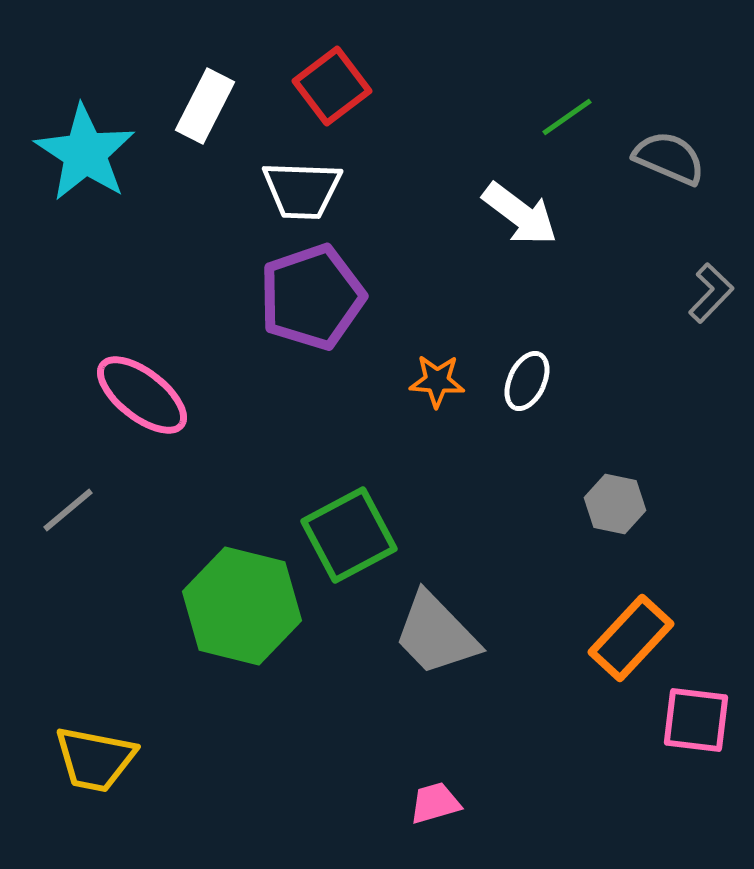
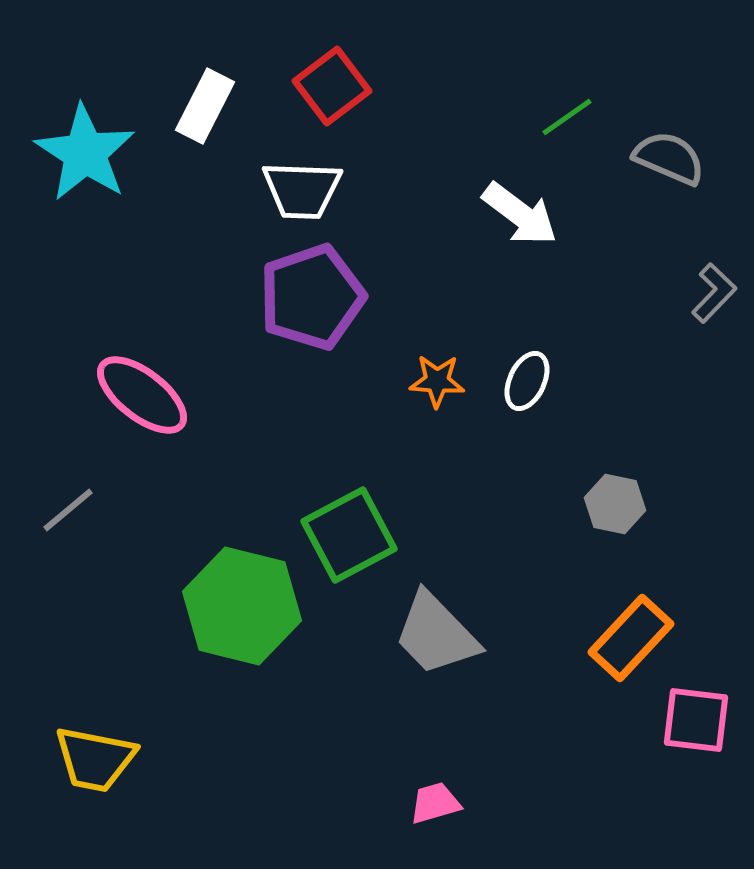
gray L-shape: moved 3 px right
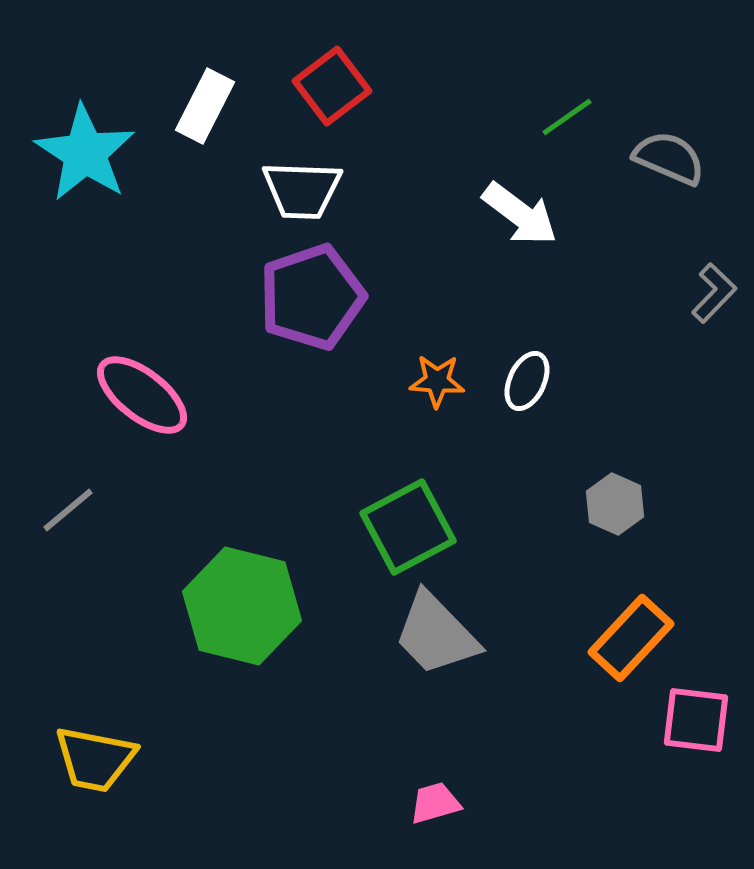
gray hexagon: rotated 12 degrees clockwise
green square: moved 59 px right, 8 px up
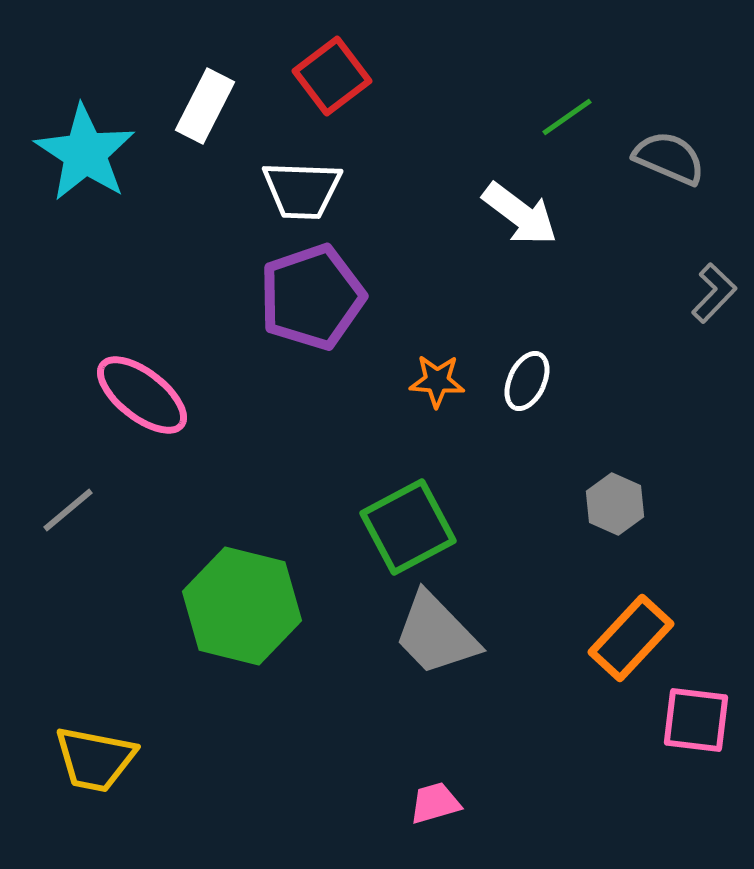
red square: moved 10 px up
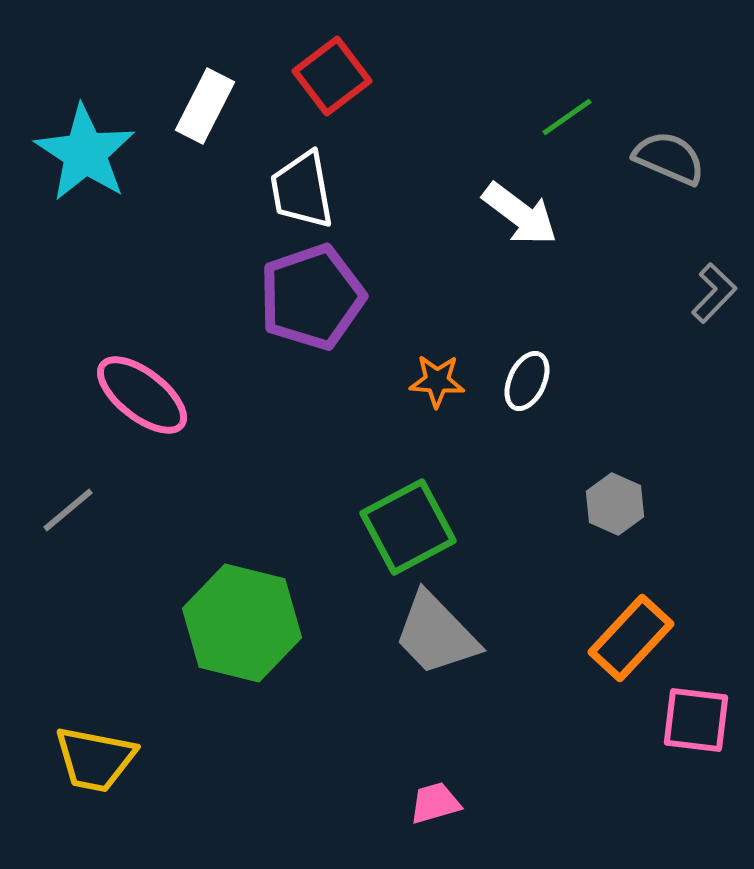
white trapezoid: rotated 78 degrees clockwise
green hexagon: moved 17 px down
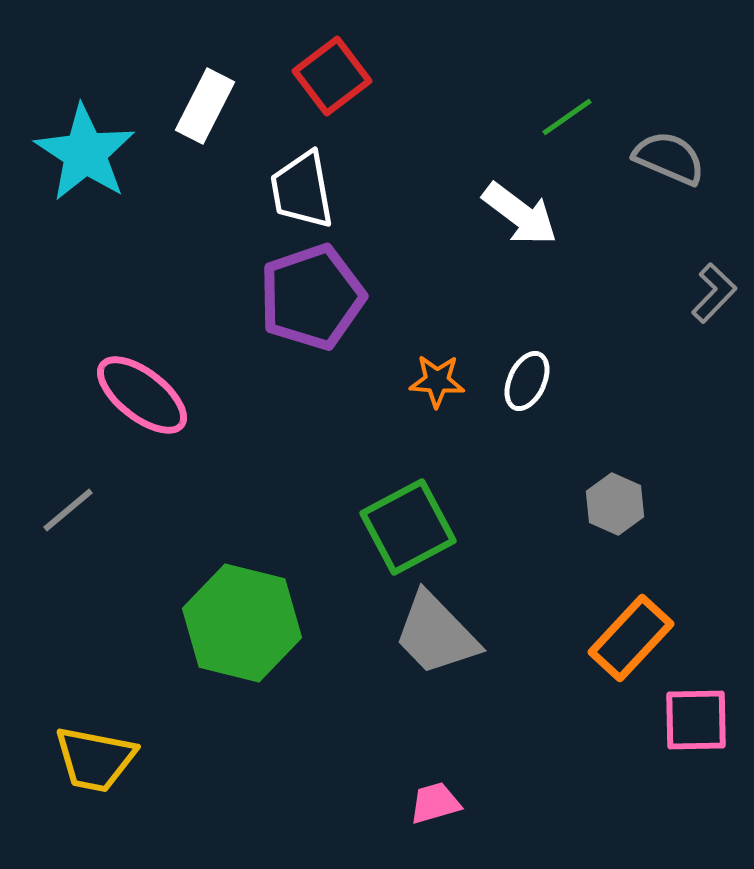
pink square: rotated 8 degrees counterclockwise
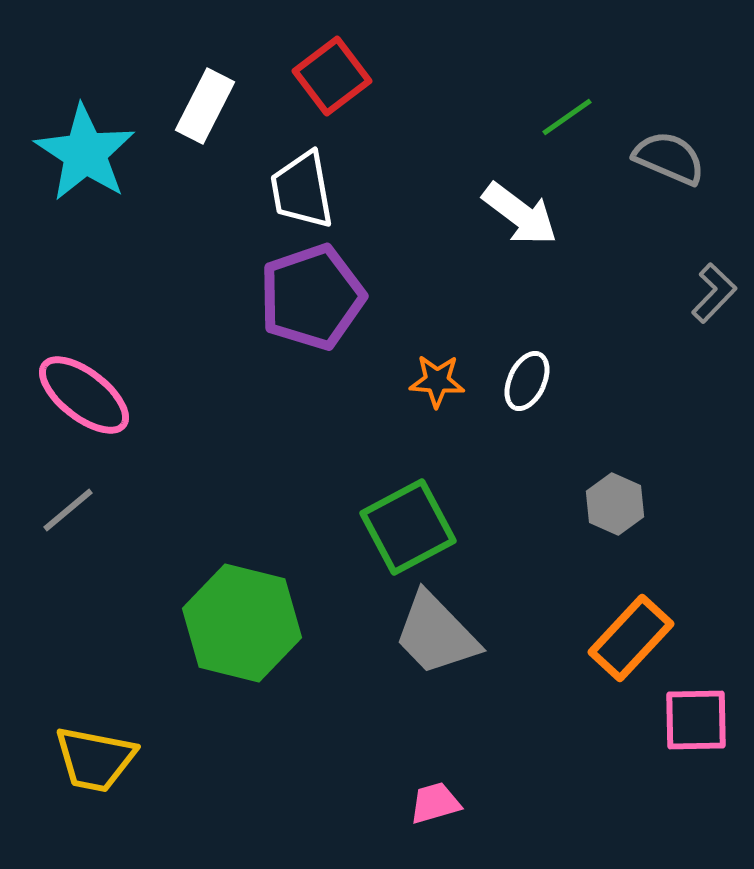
pink ellipse: moved 58 px left
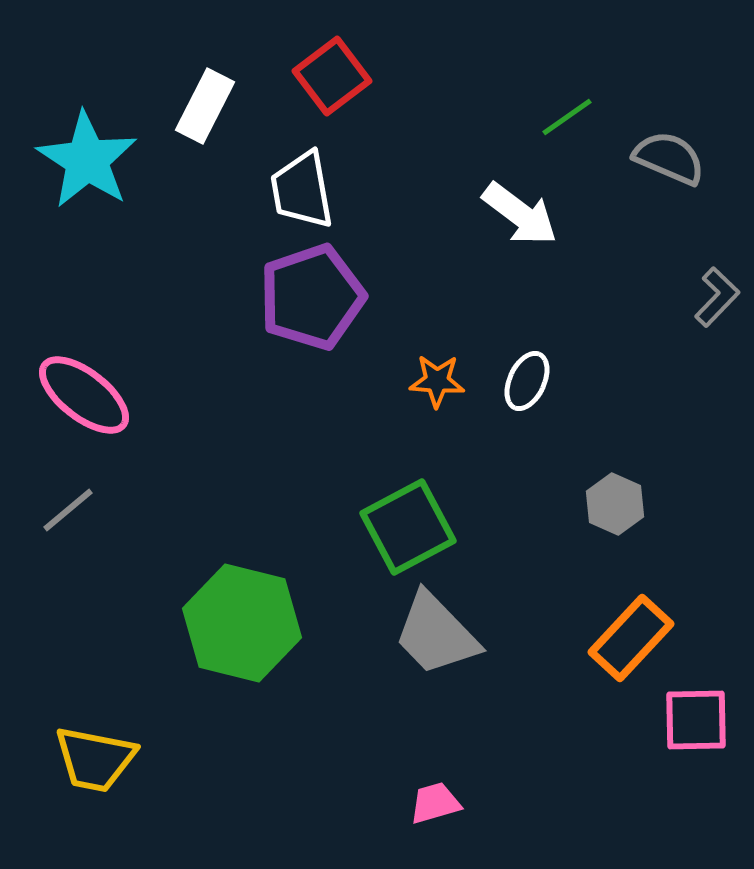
cyan star: moved 2 px right, 7 px down
gray L-shape: moved 3 px right, 4 px down
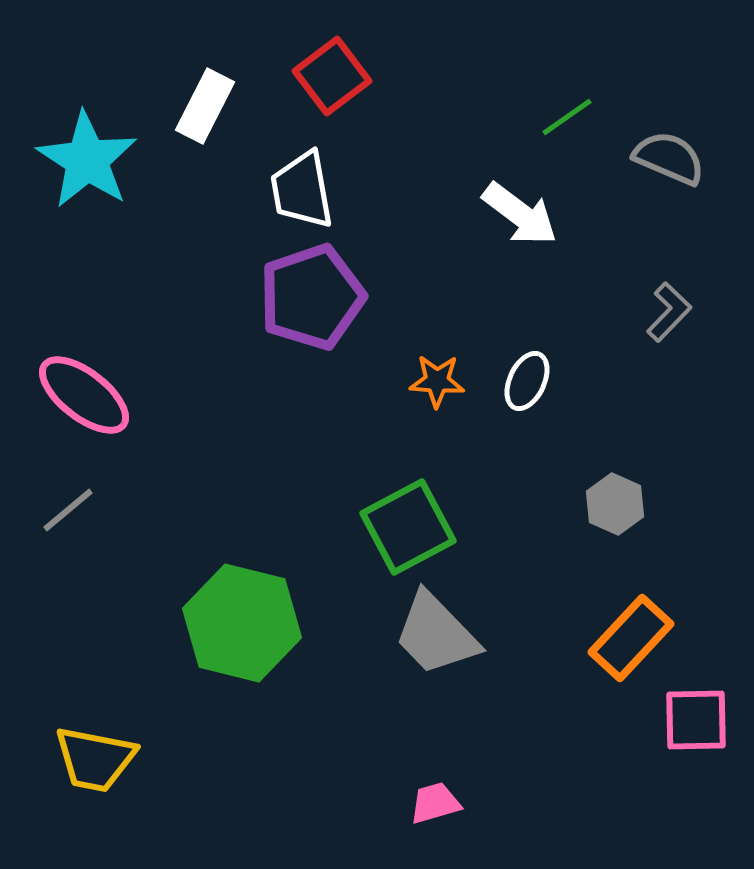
gray L-shape: moved 48 px left, 15 px down
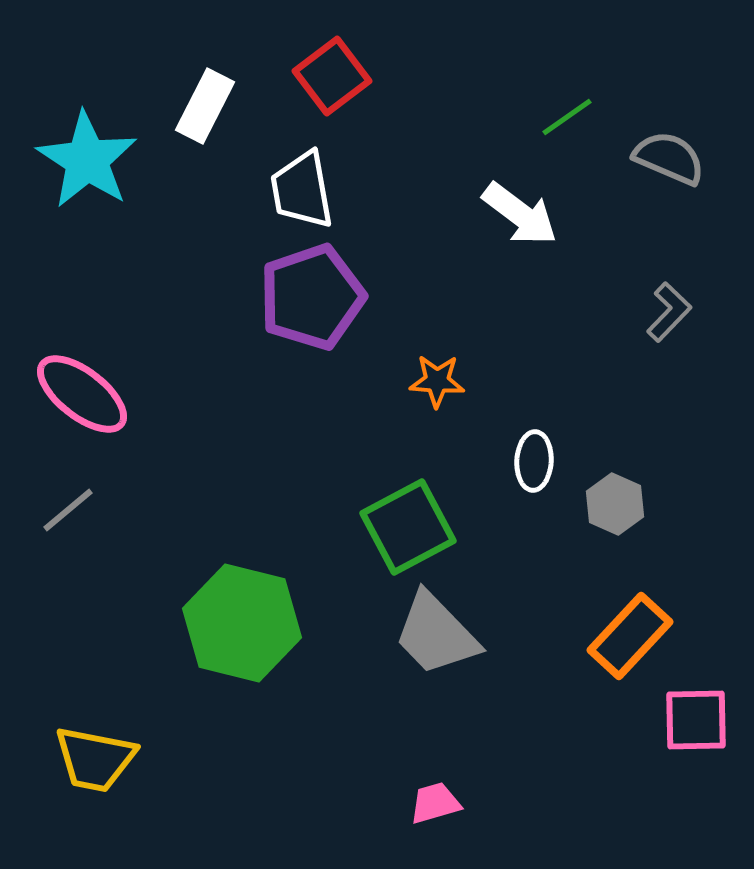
white ellipse: moved 7 px right, 80 px down; rotated 22 degrees counterclockwise
pink ellipse: moved 2 px left, 1 px up
orange rectangle: moved 1 px left, 2 px up
